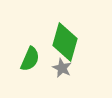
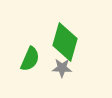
gray star: rotated 24 degrees counterclockwise
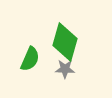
gray star: moved 3 px right, 1 px down
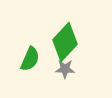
green diamond: rotated 27 degrees clockwise
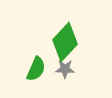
green semicircle: moved 6 px right, 10 px down
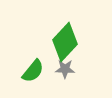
green semicircle: moved 3 px left, 2 px down; rotated 15 degrees clockwise
